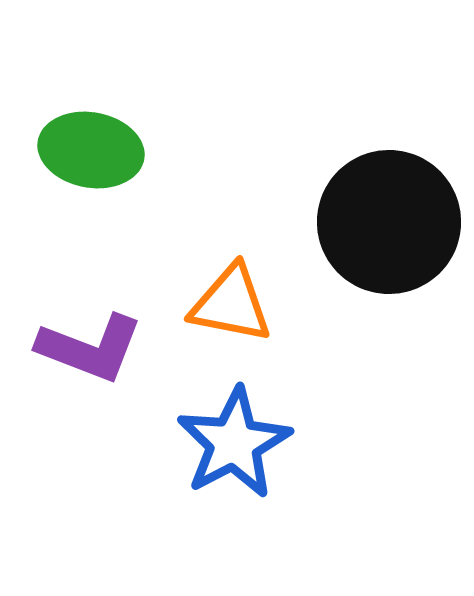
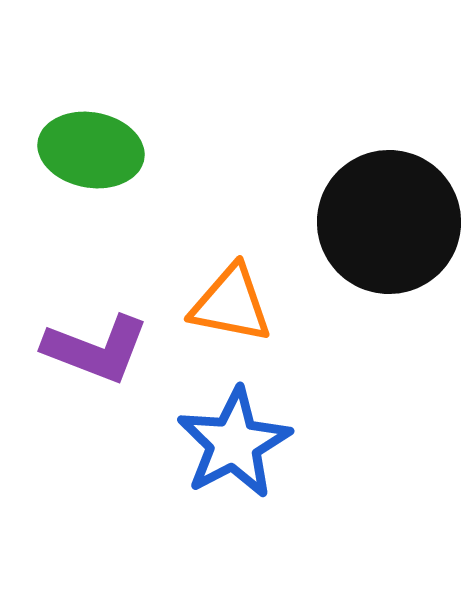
purple L-shape: moved 6 px right, 1 px down
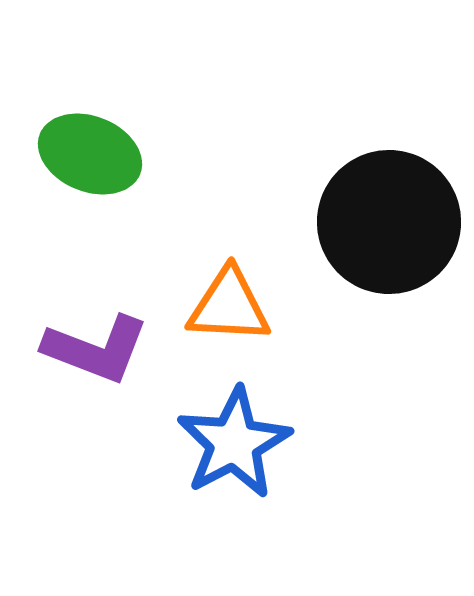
green ellipse: moved 1 px left, 4 px down; rotated 12 degrees clockwise
orange triangle: moved 2 px left, 2 px down; rotated 8 degrees counterclockwise
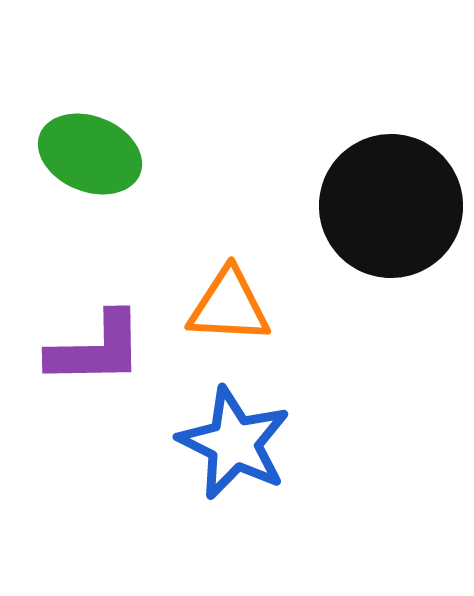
black circle: moved 2 px right, 16 px up
purple L-shape: rotated 22 degrees counterclockwise
blue star: rotated 18 degrees counterclockwise
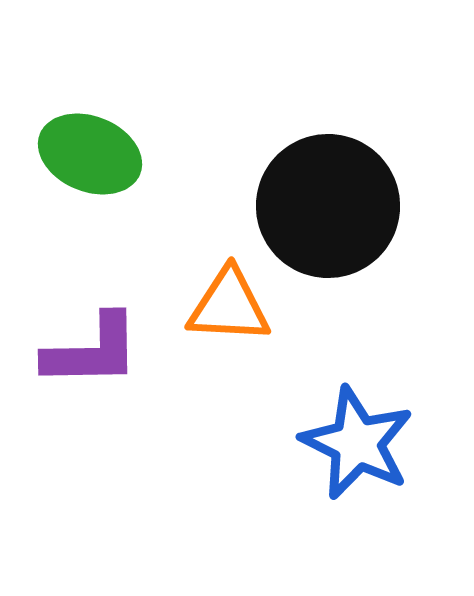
black circle: moved 63 px left
purple L-shape: moved 4 px left, 2 px down
blue star: moved 123 px right
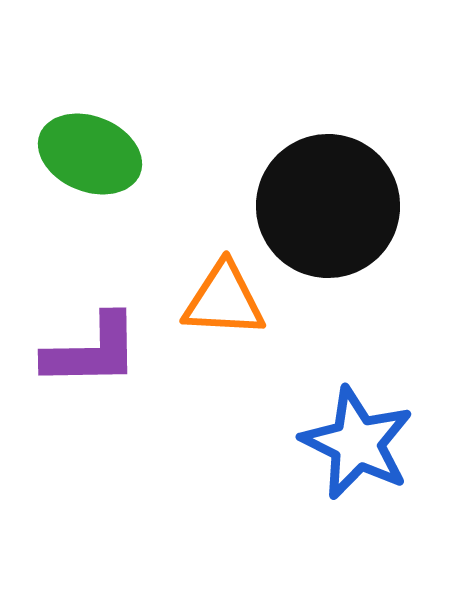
orange triangle: moved 5 px left, 6 px up
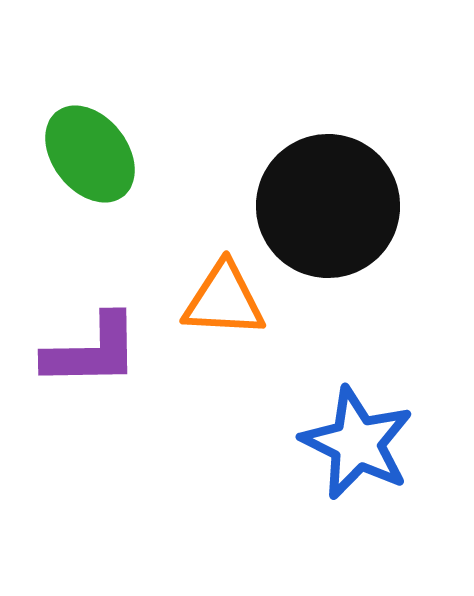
green ellipse: rotated 30 degrees clockwise
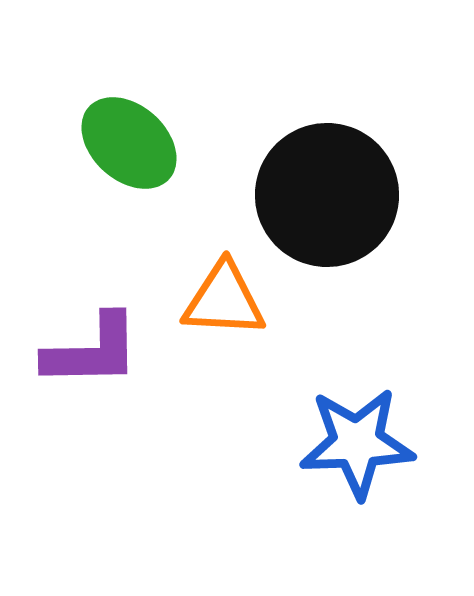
green ellipse: moved 39 px right, 11 px up; rotated 10 degrees counterclockwise
black circle: moved 1 px left, 11 px up
blue star: rotated 28 degrees counterclockwise
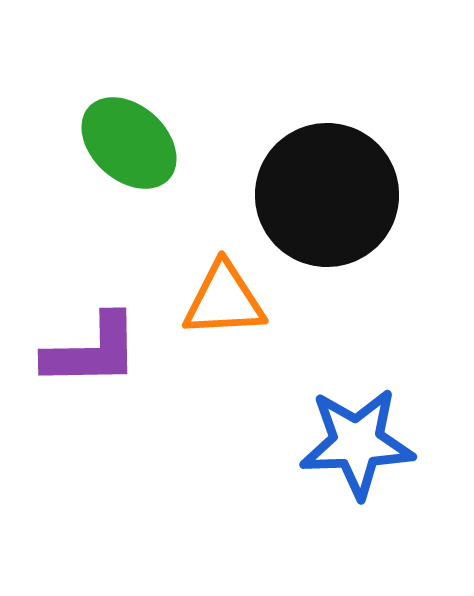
orange triangle: rotated 6 degrees counterclockwise
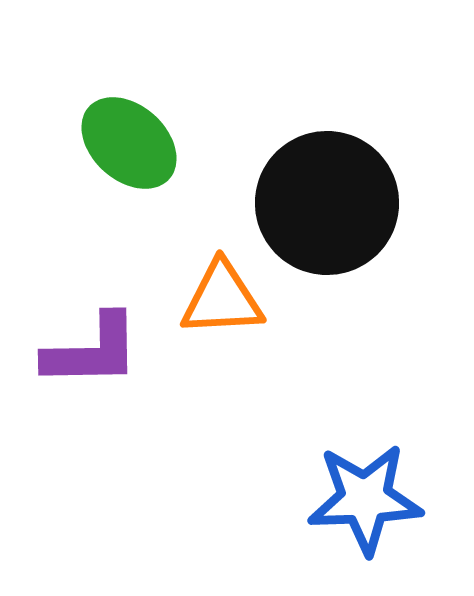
black circle: moved 8 px down
orange triangle: moved 2 px left, 1 px up
blue star: moved 8 px right, 56 px down
